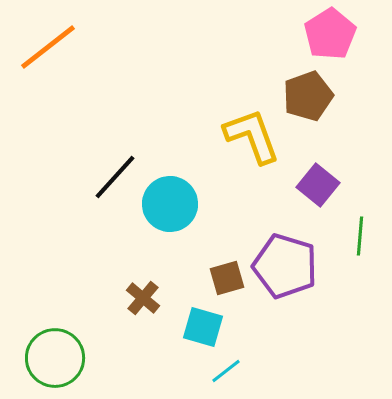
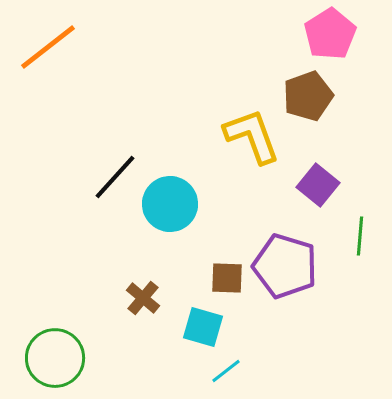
brown square: rotated 18 degrees clockwise
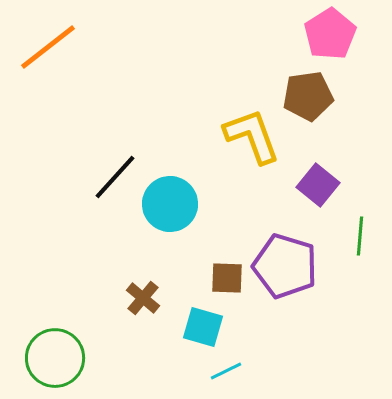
brown pentagon: rotated 12 degrees clockwise
cyan line: rotated 12 degrees clockwise
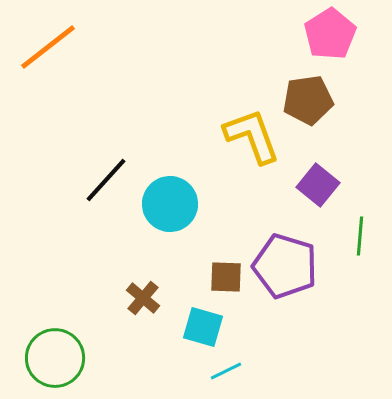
brown pentagon: moved 4 px down
black line: moved 9 px left, 3 px down
brown square: moved 1 px left, 1 px up
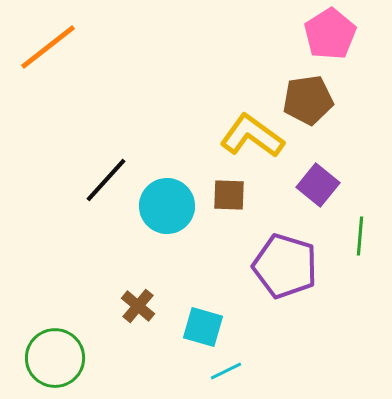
yellow L-shape: rotated 34 degrees counterclockwise
cyan circle: moved 3 px left, 2 px down
brown square: moved 3 px right, 82 px up
brown cross: moved 5 px left, 8 px down
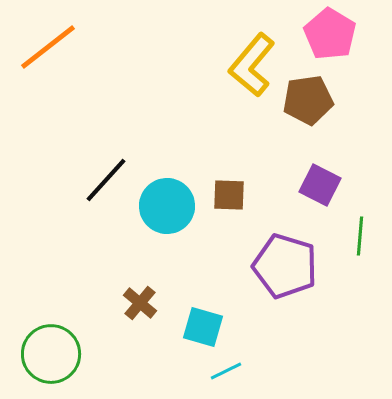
pink pentagon: rotated 9 degrees counterclockwise
yellow L-shape: moved 71 px up; rotated 86 degrees counterclockwise
purple square: moved 2 px right; rotated 12 degrees counterclockwise
brown cross: moved 2 px right, 3 px up
green circle: moved 4 px left, 4 px up
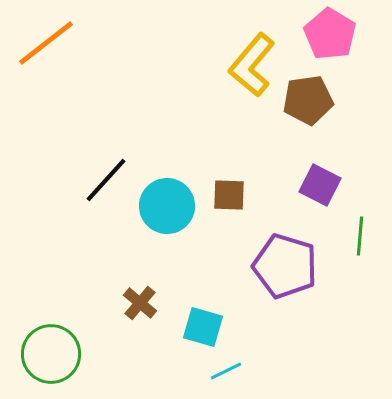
orange line: moved 2 px left, 4 px up
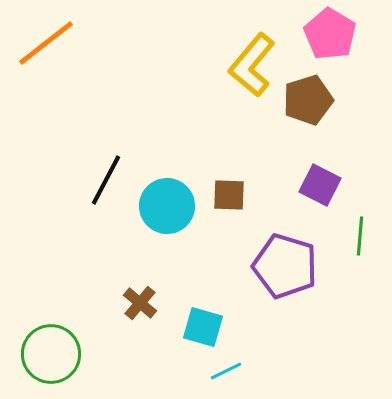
brown pentagon: rotated 9 degrees counterclockwise
black line: rotated 14 degrees counterclockwise
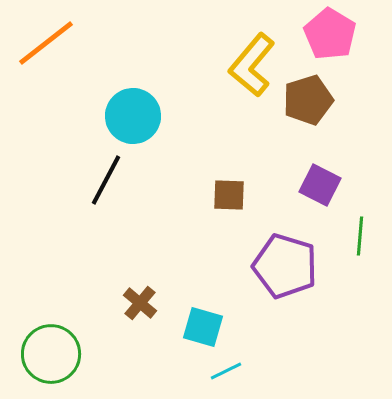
cyan circle: moved 34 px left, 90 px up
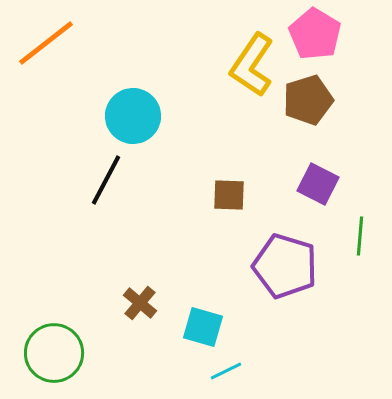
pink pentagon: moved 15 px left
yellow L-shape: rotated 6 degrees counterclockwise
purple square: moved 2 px left, 1 px up
green circle: moved 3 px right, 1 px up
